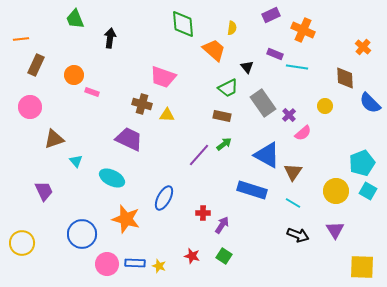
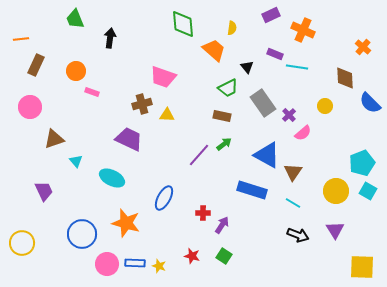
orange circle at (74, 75): moved 2 px right, 4 px up
brown cross at (142, 104): rotated 30 degrees counterclockwise
orange star at (126, 219): moved 4 px down
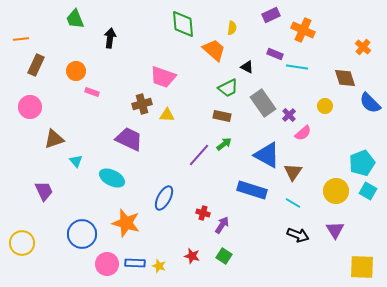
black triangle at (247, 67): rotated 24 degrees counterclockwise
brown diamond at (345, 78): rotated 15 degrees counterclockwise
red cross at (203, 213): rotated 16 degrees clockwise
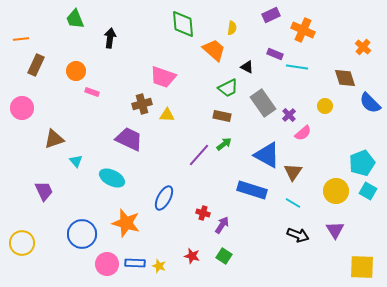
pink circle at (30, 107): moved 8 px left, 1 px down
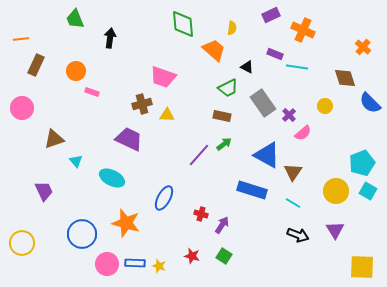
red cross at (203, 213): moved 2 px left, 1 px down
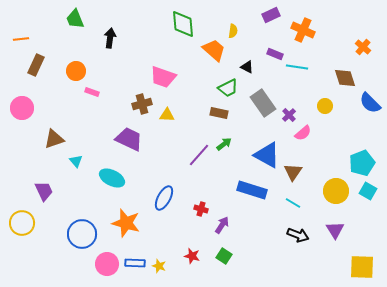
yellow semicircle at (232, 28): moved 1 px right, 3 px down
brown rectangle at (222, 116): moved 3 px left, 3 px up
red cross at (201, 214): moved 5 px up
yellow circle at (22, 243): moved 20 px up
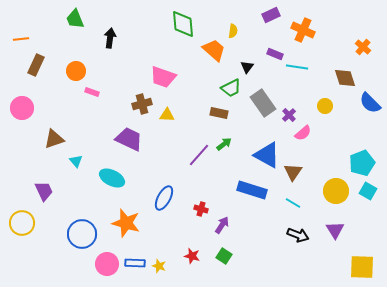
black triangle at (247, 67): rotated 40 degrees clockwise
green trapezoid at (228, 88): moved 3 px right
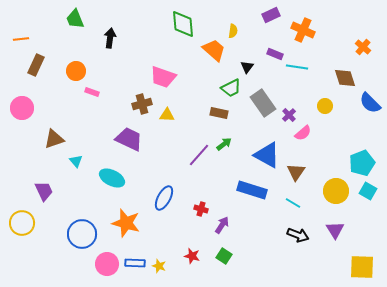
brown triangle at (293, 172): moved 3 px right
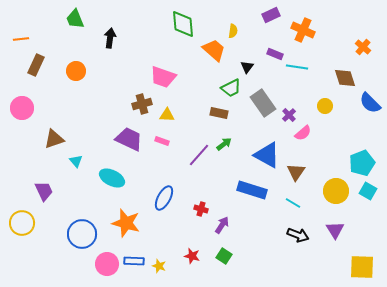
pink rectangle at (92, 92): moved 70 px right, 49 px down
blue rectangle at (135, 263): moved 1 px left, 2 px up
